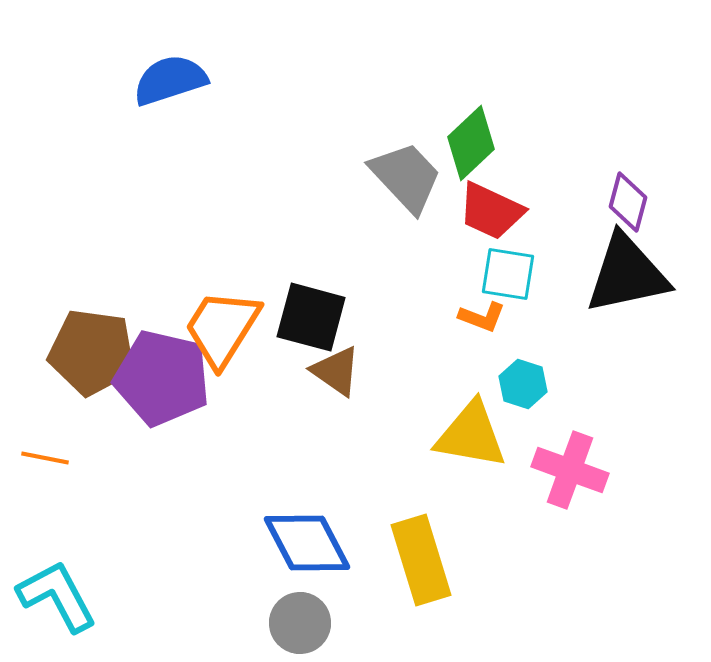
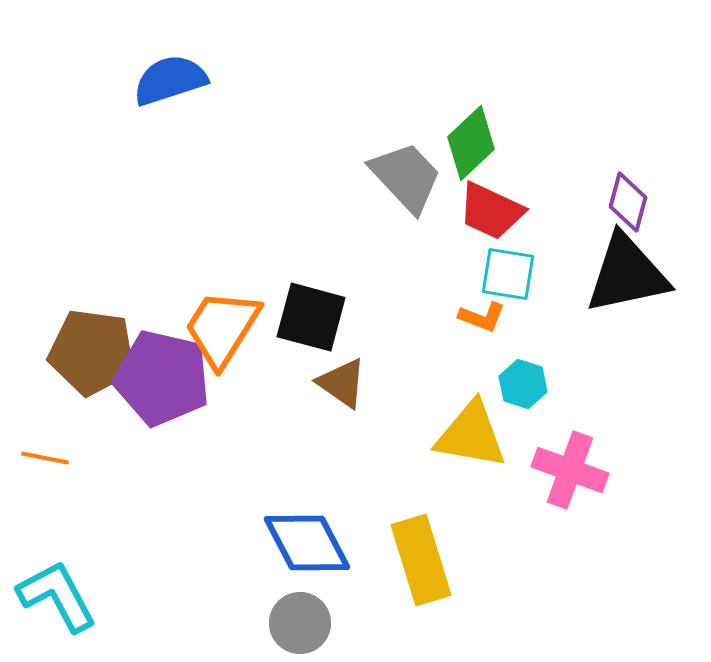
brown triangle: moved 6 px right, 12 px down
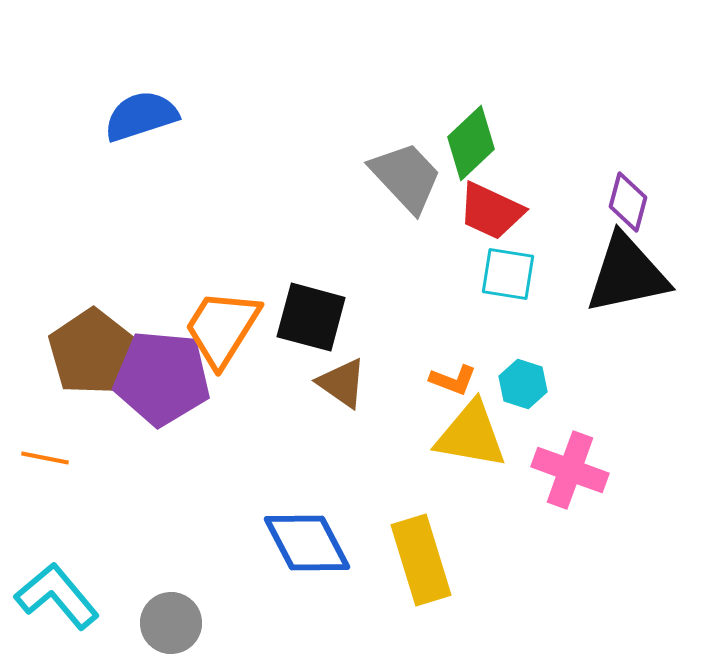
blue semicircle: moved 29 px left, 36 px down
orange L-shape: moved 29 px left, 63 px down
brown pentagon: rotated 30 degrees clockwise
purple pentagon: rotated 8 degrees counterclockwise
cyan L-shape: rotated 12 degrees counterclockwise
gray circle: moved 129 px left
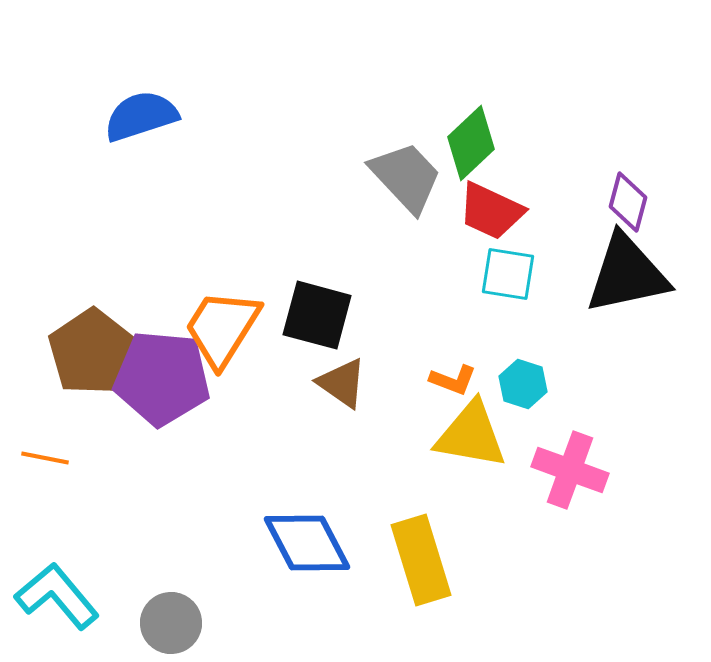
black square: moved 6 px right, 2 px up
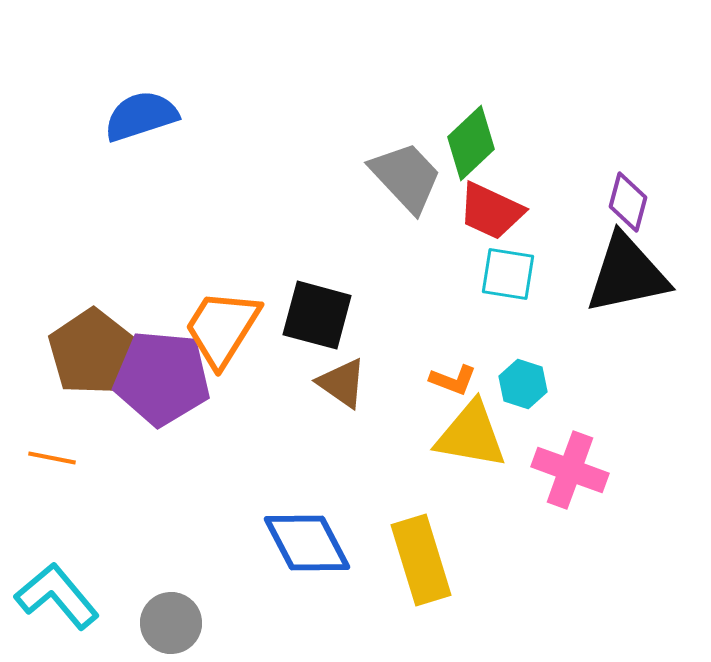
orange line: moved 7 px right
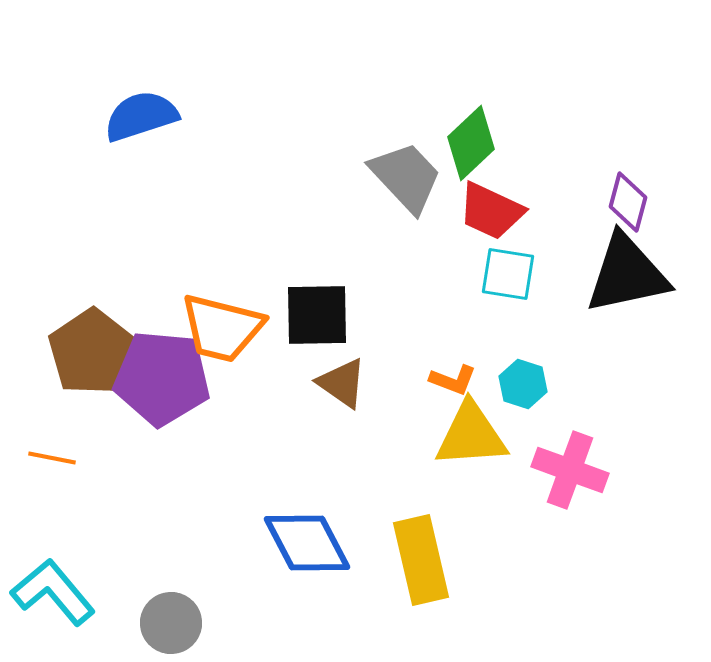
black square: rotated 16 degrees counterclockwise
orange trapezoid: rotated 108 degrees counterclockwise
yellow triangle: rotated 14 degrees counterclockwise
yellow rectangle: rotated 4 degrees clockwise
cyan L-shape: moved 4 px left, 4 px up
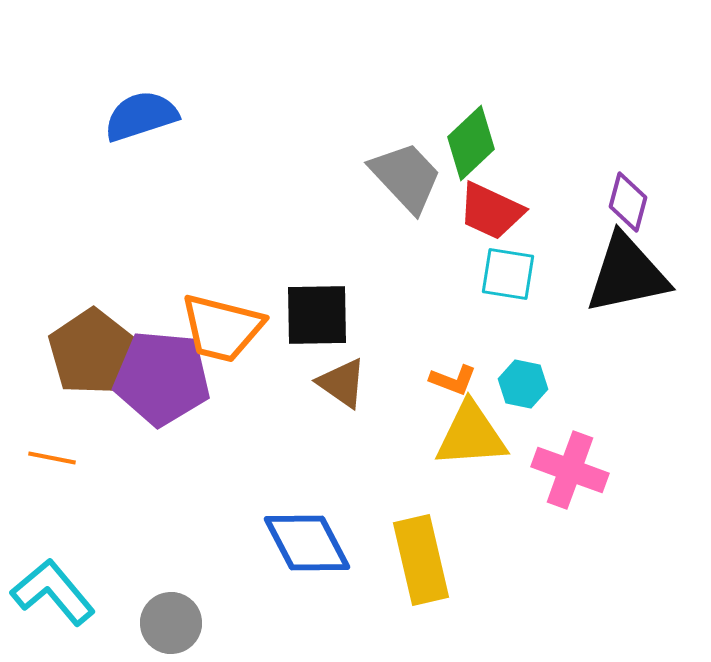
cyan hexagon: rotated 6 degrees counterclockwise
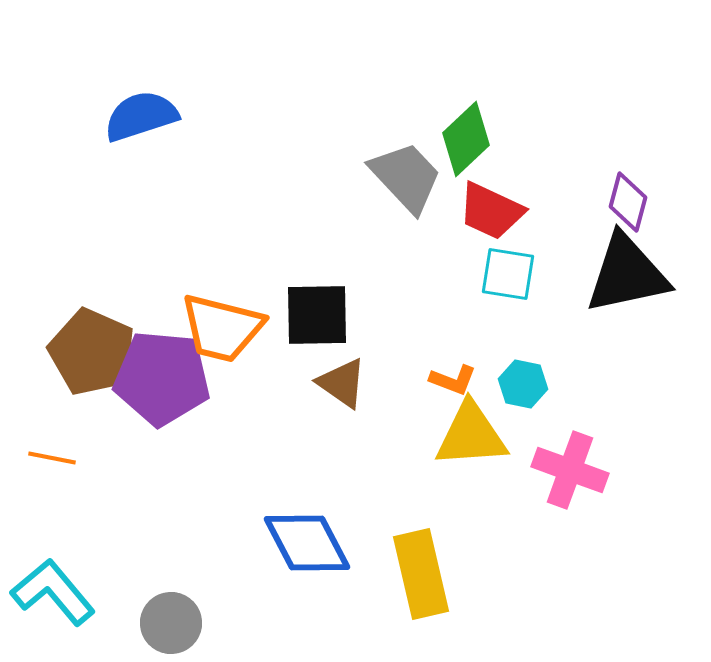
green diamond: moved 5 px left, 4 px up
brown pentagon: rotated 14 degrees counterclockwise
yellow rectangle: moved 14 px down
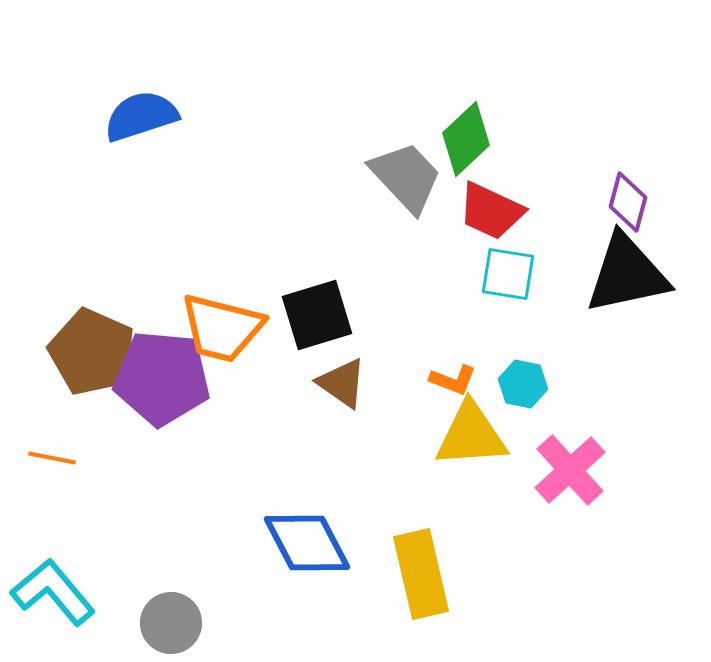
black square: rotated 16 degrees counterclockwise
pink cross: rotated 28 degrees clockwise
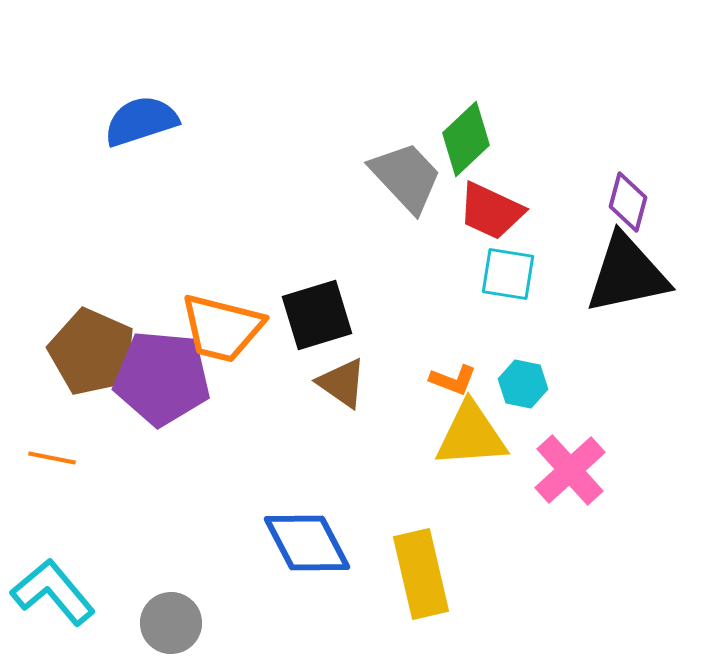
blue semicircle: moved 5 px down
